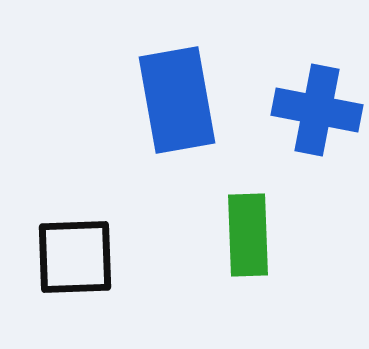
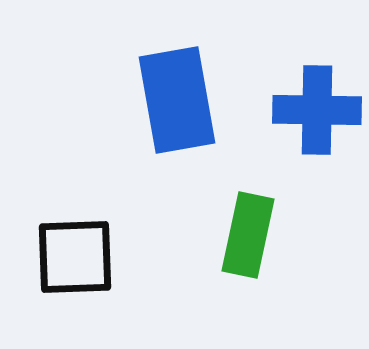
blue cross: rotated 10 degrees counterclockwise
green rectangle: rotated 14 degrees clockwise
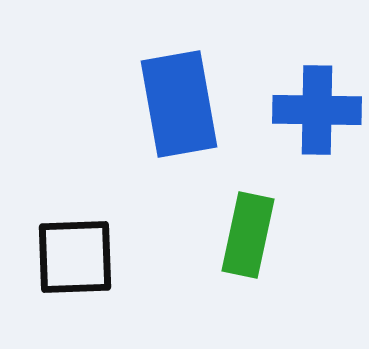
blue rectangle: moved 2 px right, 4 px down
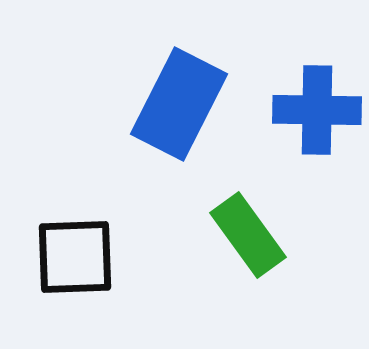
blue rectangle: rotated 37 degrees clockwise
green rectangle: rotated 48 degrees counterclockwise
